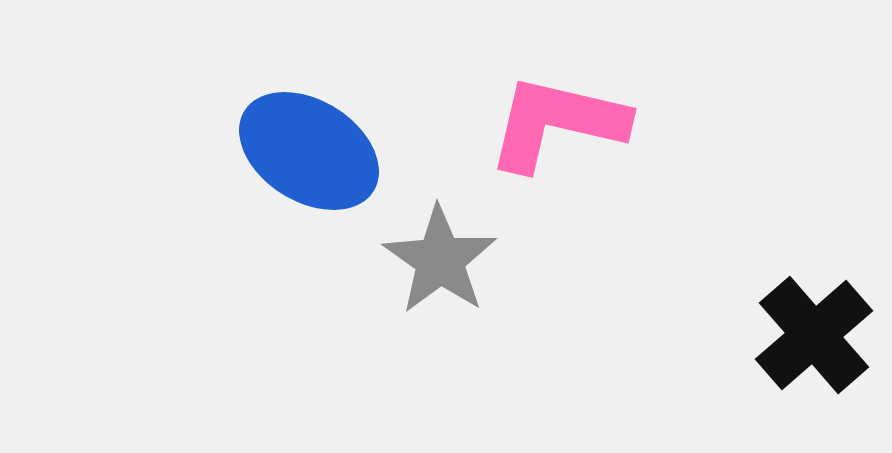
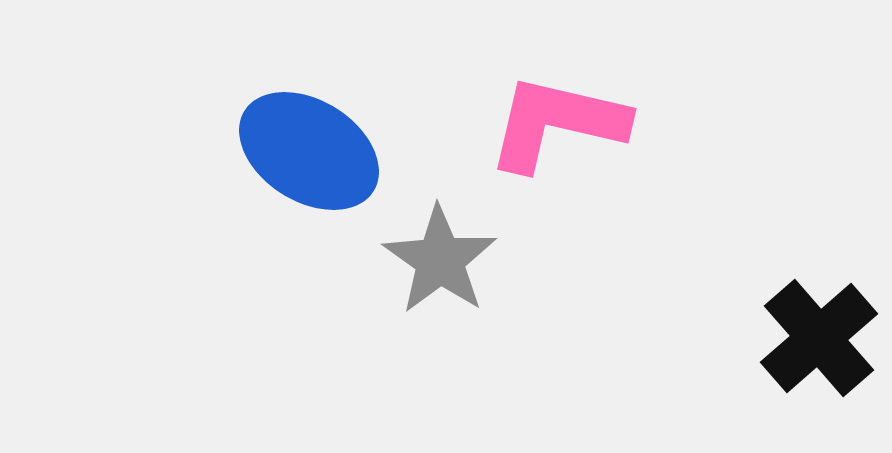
black cross: moved 5 px right, 3 px down
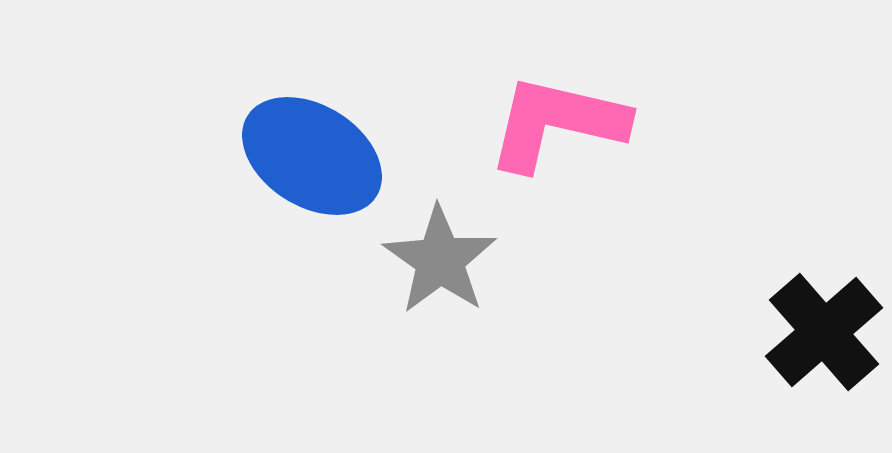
blue ellipse: moved 3 px right, 5 px down
black cross: moved 5 px right, 6 px up
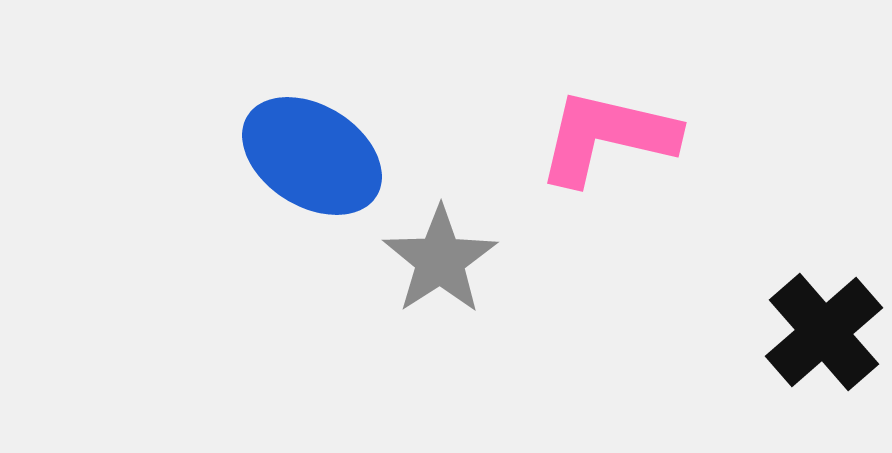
pink L-shape: moved 50 px right, 14 px down
gray star: rotated 4 degrees clockwise
